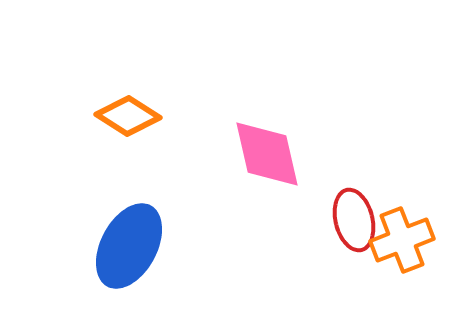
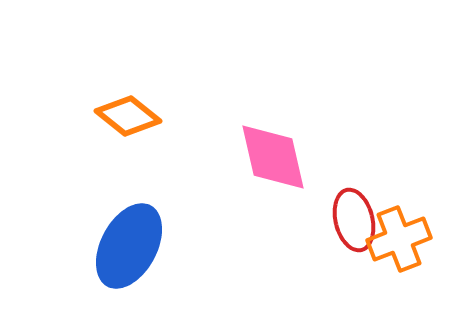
orange diamond: rotated 6 degrees clockwise
pink diamond: moved 6 px right, 3 px down
orange cross: moved 3 px left, 1 px up
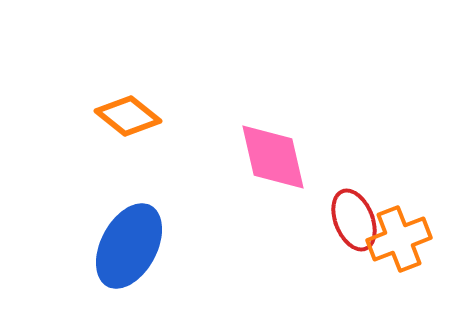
red ellipse: rotated 8 degrees counterclockwise
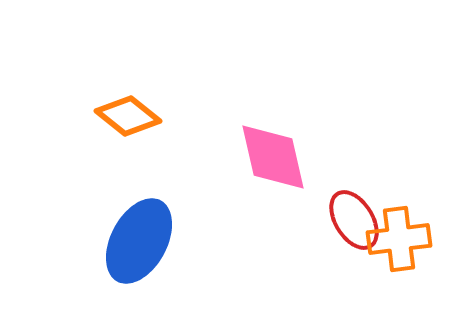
red ellipse: rotated 10 degrees counterclockwise
orange cross: rotated 14 degrees clockwise
blue ellipse: moved 10 px right, 5 px up
